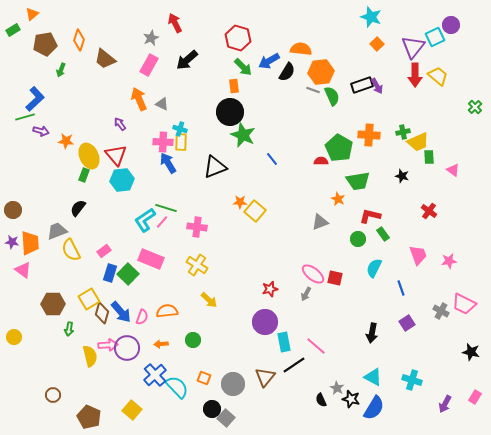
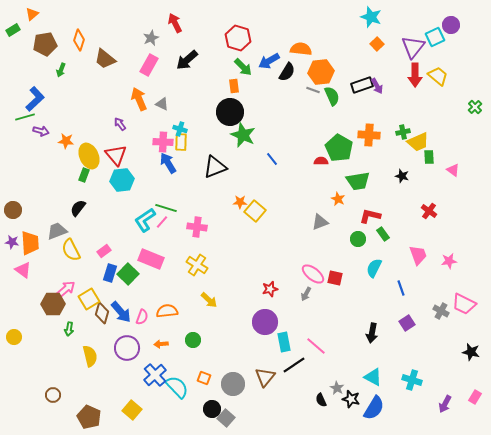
pink arrow at (108, 345): moved 42 px left, 56 px up; rotated 36 degrees counterclockwise
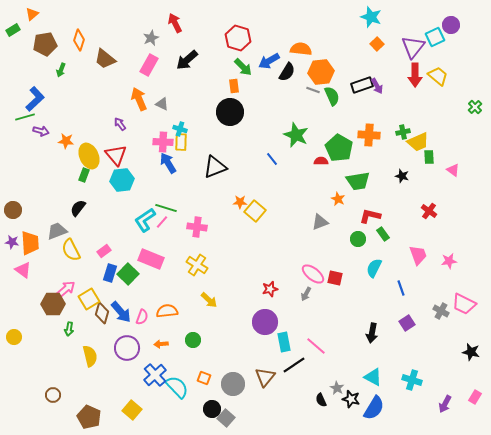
green star at (243, 135): moved 53 px right
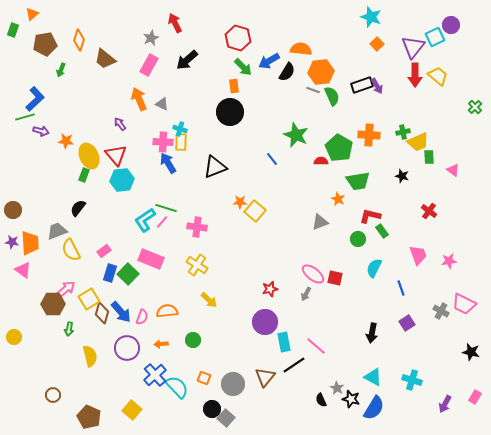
green rectangle at (13, 30): rotated 40 degrees counterclockwise
green rectangle at (383, 234): moved 1 px left, 3 px up
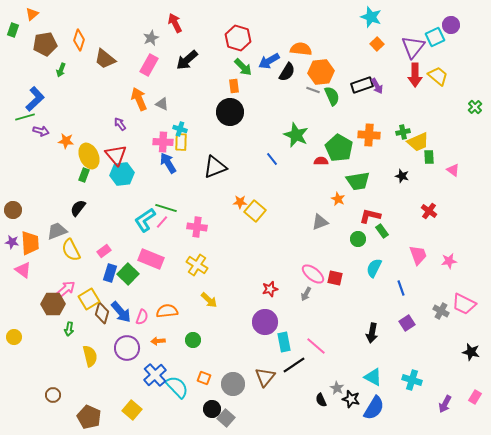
cyan hexagon at (122, 180): moved 6 px up
orange arrow at (161, 344): moved 3 px left, 3 px up
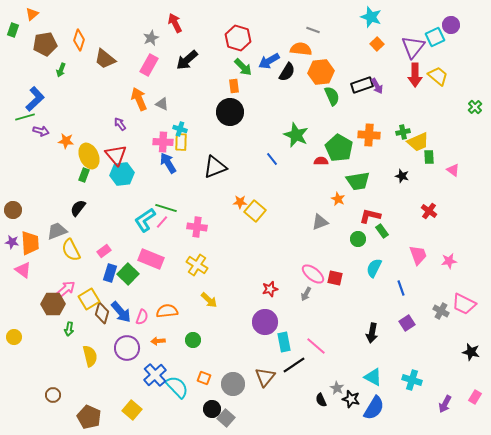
gray line at (313, 90): moved 60 px up
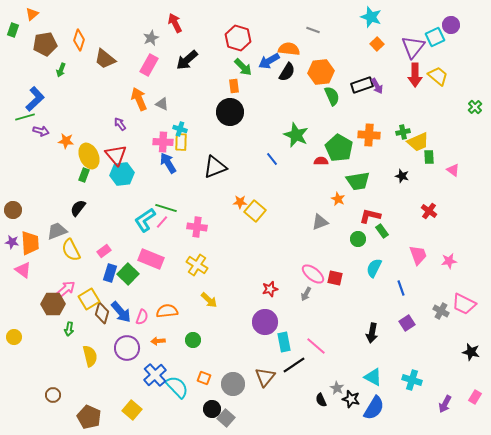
orange semicircle at (301, 49): moved 12 px left
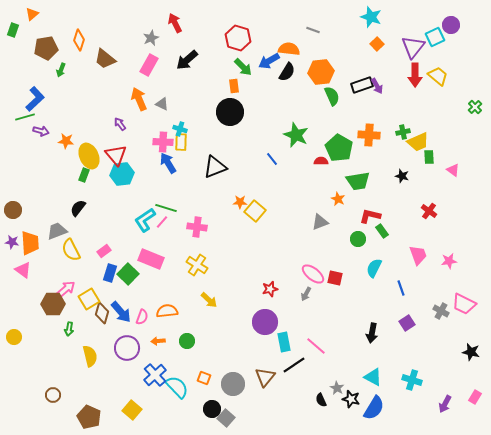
brown pentagon at (45, 44): moved 1 px right, 4 px down
green circle at (193, 340): moved 6 px left, 1 px down
